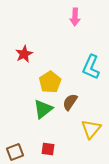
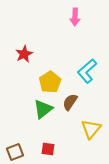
cyan L-shape: moved 4 px left, 4 px down; rotated 25 degrees clockwise
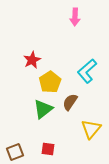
red star: moved 8 px right, 6 px down
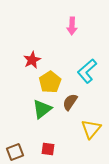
pink arrow: moved 3 px left, 9 px down
green triangle: moved 1 px left
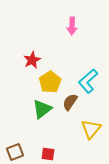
cyan L-shape: moved 1 px right, 10 px down
red square: moved 5 px down
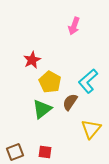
pink arrow: moved 2 px right; rotated 18 degrees clockwise
yellow pentagon: rotated 10 degrees counterclockwise
red square: moved 3 px left, 2 px up
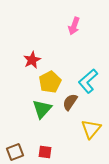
yellow pentagon: rotated 15 degrees clockwise
green triangle: rotated 10 degrees counterclockwise
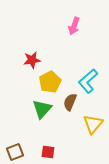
red star: rotated 18 degrees clockwise
brown semicircle: rotated 12 degrees counterclockwise
yellow triangle: moved 2 px right, 5 px up
red square: moved 3 px right
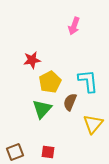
cyan L-shape: rotated 125 degrees clockwise
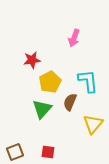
pink arrow: moved 12 px down
